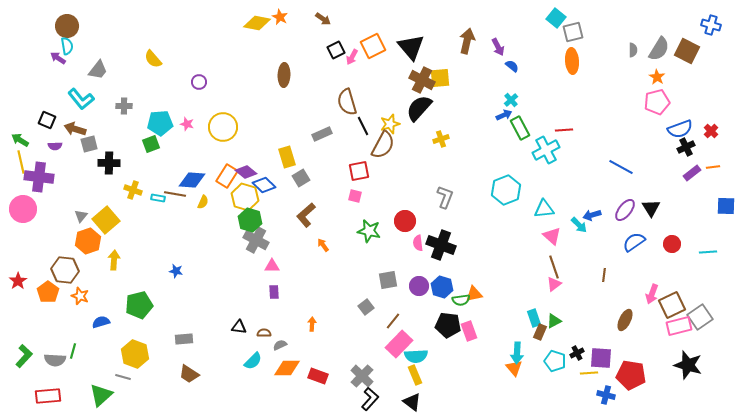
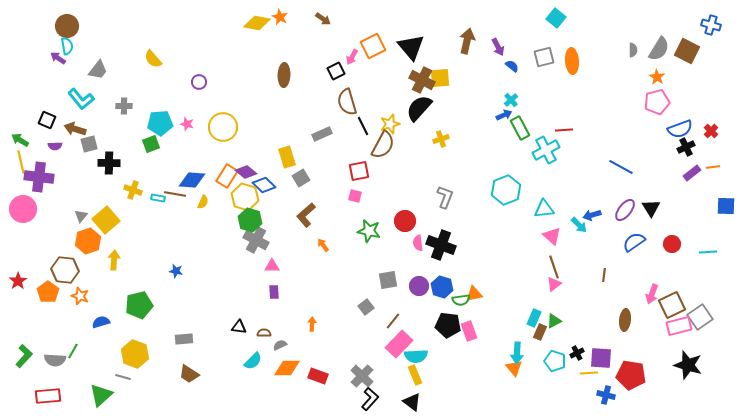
gray square at (573, 32): moved 29 px left, 25 px down
black square at (336, 50): moved 21 px down
cyan rectangle at (534, 318): rotated 42 degrees clockwise
brown ellipse at (625, 320): rotated 20 degrees counterclockwise
green line at (73, 351): rotated 14 degrees clockwise
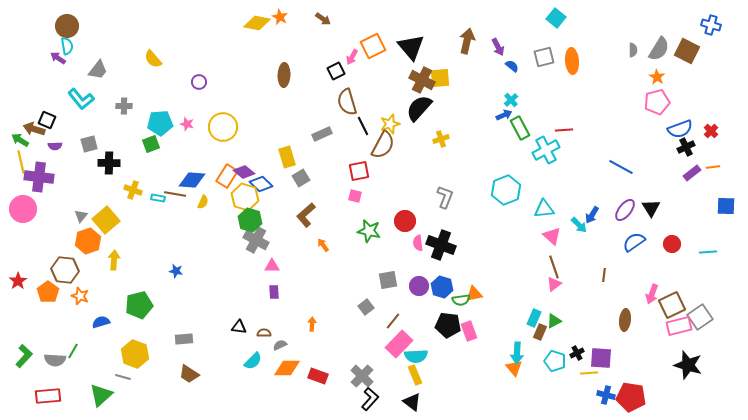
brown arrow at (75, 129): moved 41 px left
purple diamond at (246, 172): moved 2 px left
blue diamond at (264, 185): moved 3 px left, 1 px up
blue arrow at (592, 215): rotated 42 degrees counterclockwise
red pentagon at (631, 375): moved 22 px down
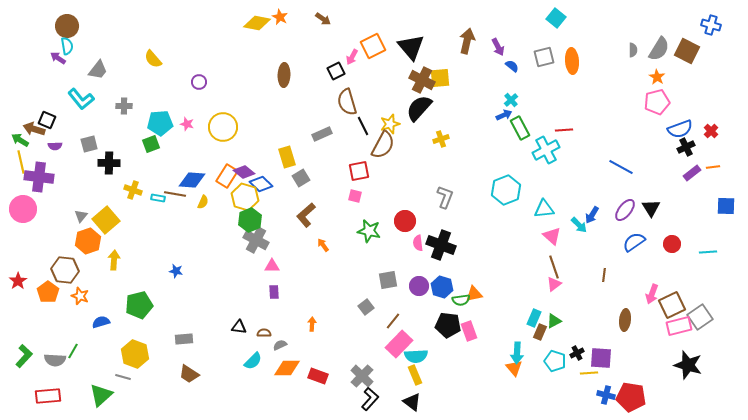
green hexagon at (250, 220): rotated 20 degrees clockwise
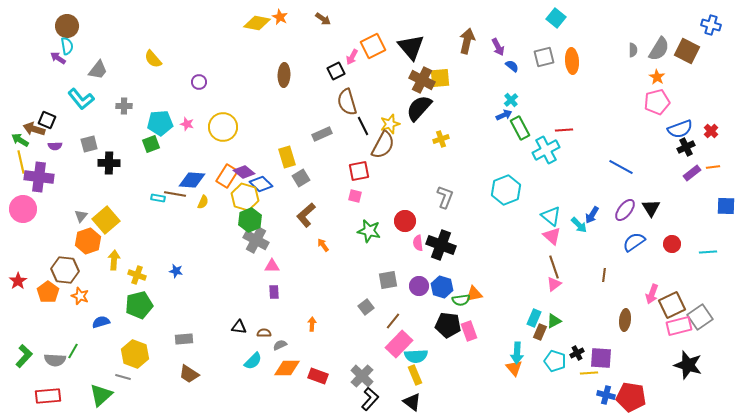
yellow cross at (133, 190): moved 4 px right, 85 px down
cyan triangle at (544, 209): moved 7 px right, 7 px down; rotated 45 degrees clockwise
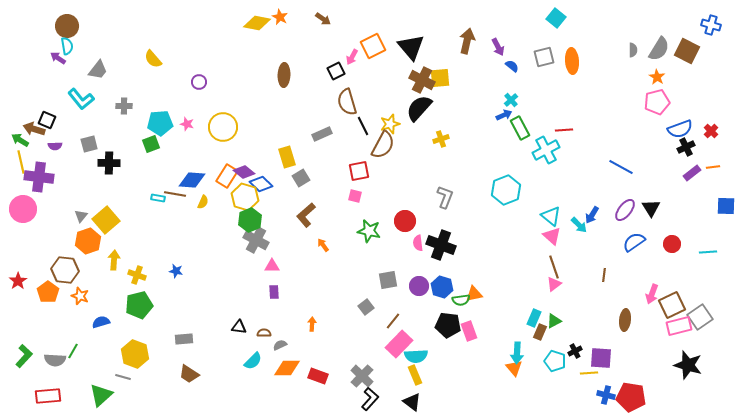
black cross at (577, 353): moved 2 px left, 2 px up
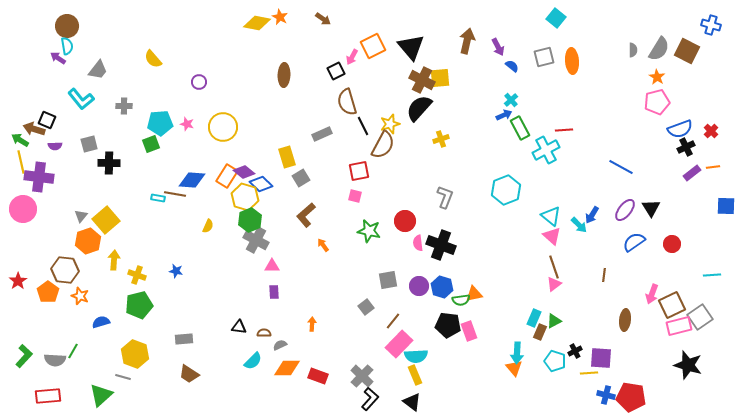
yellow semicircle at (203, 202): moved 5 px right, 24 px down
cyan line at (708, 252): moved 4 px right, 23 px down
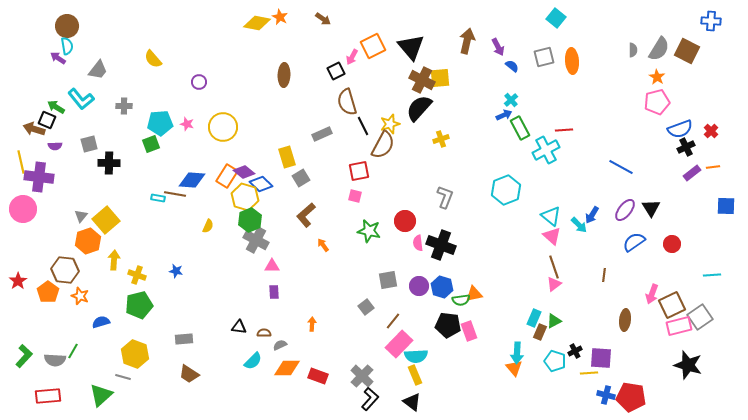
blue cross at (711, 25): moved 4 px up; rotated 12 degrees counterclockwise
green arrow at (20, 140): moved 36 px right, 33 px up
